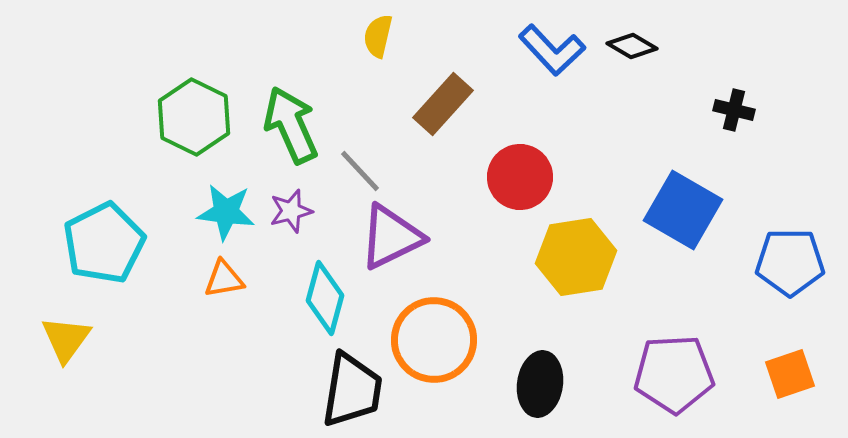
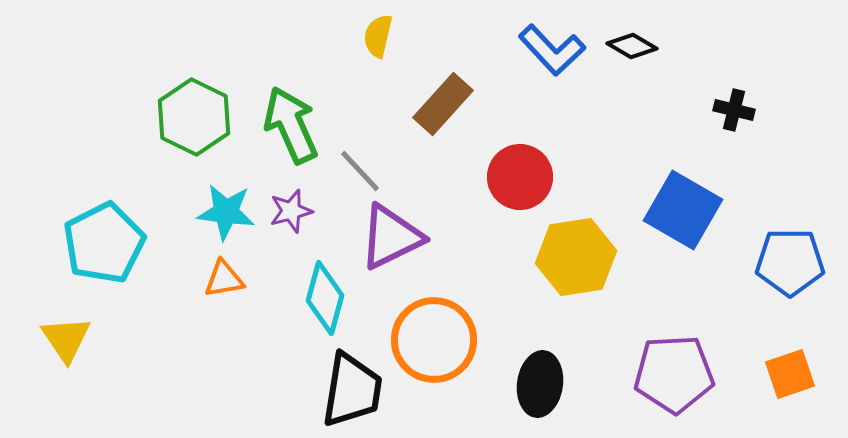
yellow triangle: rotated 10 degrees counterclockwise
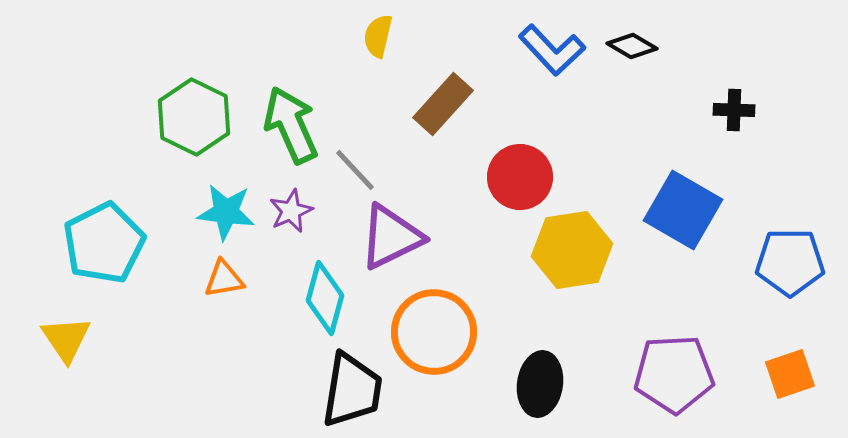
black cross: rotated 12 degrees counterclockwise
gray line: moved 5 px left, 1 px up
purple star: rotated 9 degrees counterclockwise
yellow hexagon: moved 4 px left, 7 px up
orange circle: moved 8 px up
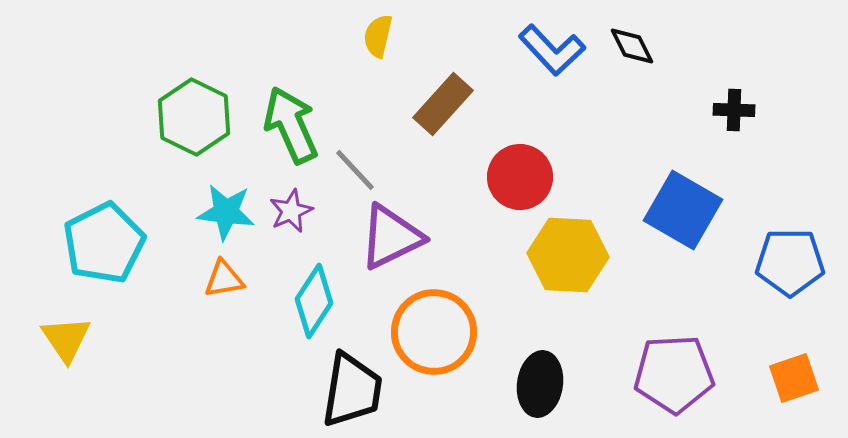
black diamond: rotated 33 degrees clockwise
yellow hexagon: moved 4 px left, 5 px down; rotated 12 degrees clockwise
cyan diamond: moved 11 px left, 3 px down; rotated 18 degrees clockwise
orange square: moved 4 px right, 4 px down
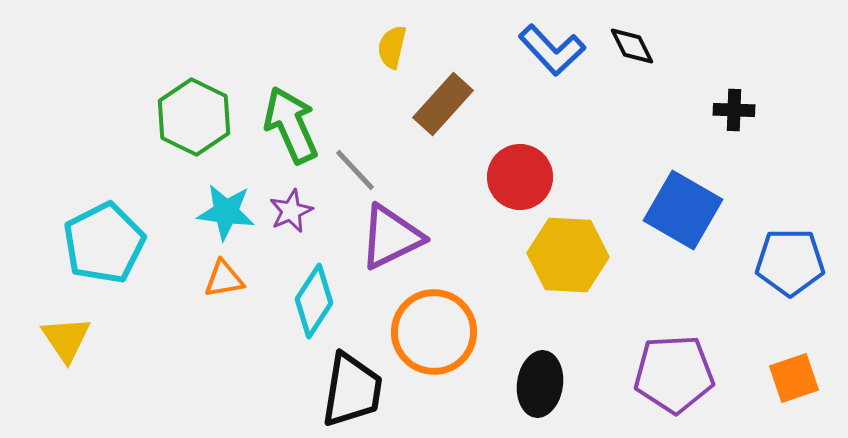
yellow semicircle: moved 14 px right, 11 px down
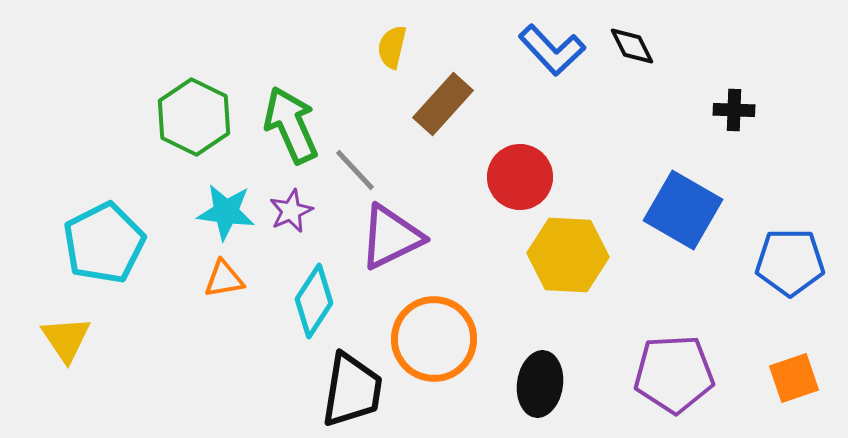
orange circle: moved 7 px down
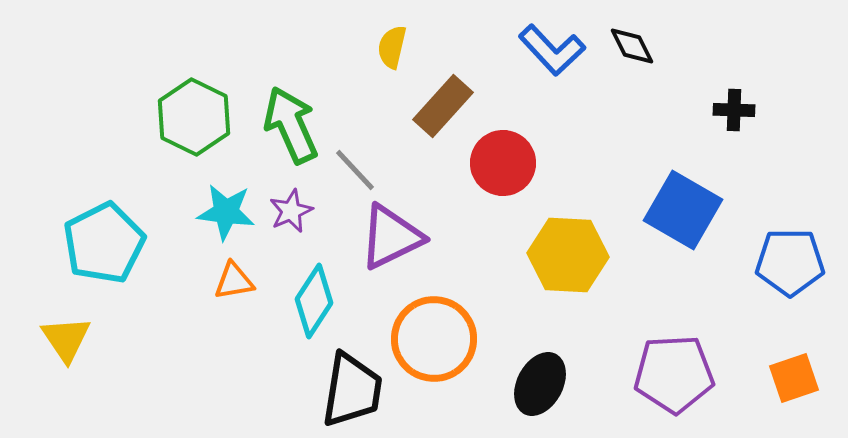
brown rectangle: moved 2 px down
red circle: moved 17 px left, 14 px up
orange triangle: moved 10 px right, 2 px down
black ellipse: rotated 20 degrees clockwise
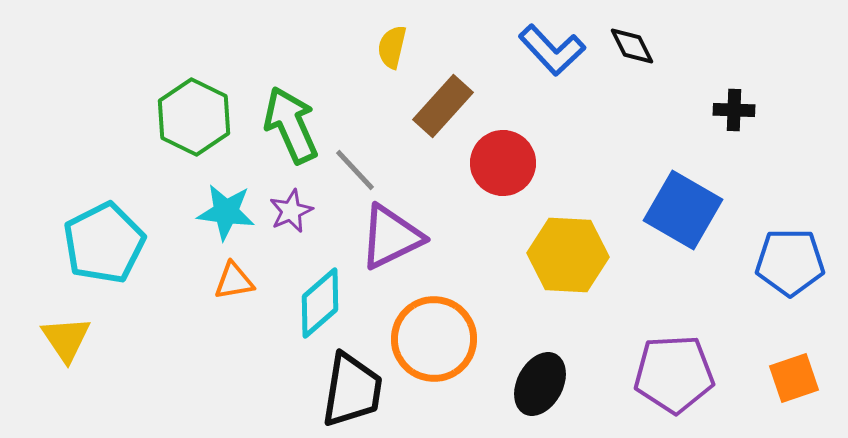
cyan diamond: moved 6 px right, 2 px down; rotated 16 degrees clockwise
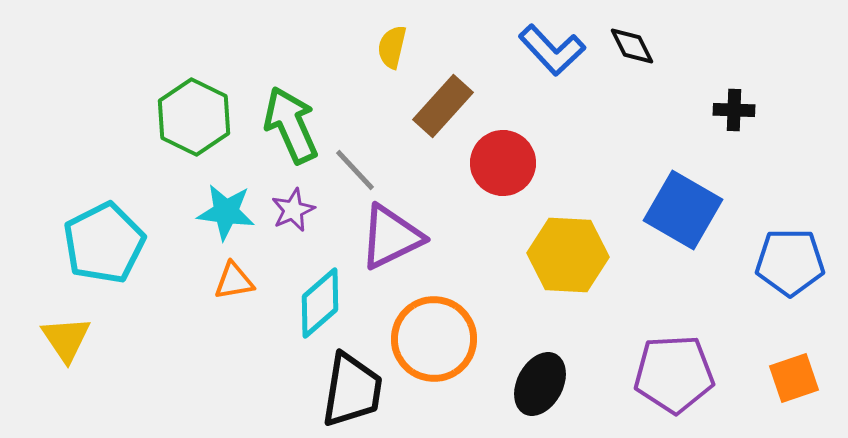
purple star: moved 2 px right, 1 px up
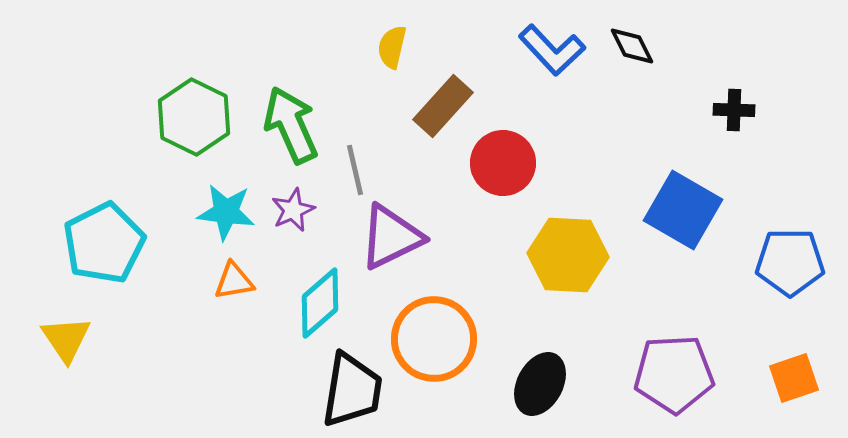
gray line: rotated 30 degrees clockwise
